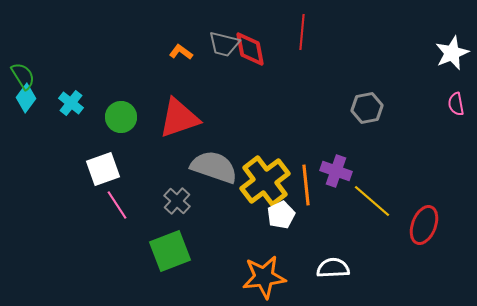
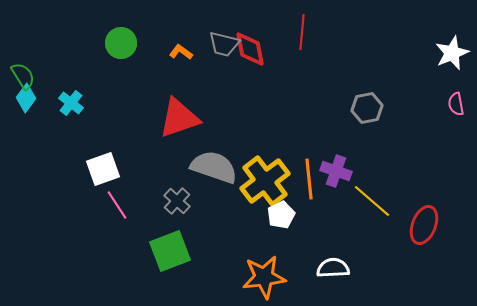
green circle: moved 74 px up
orange line: moved 3 px right, 6 px up
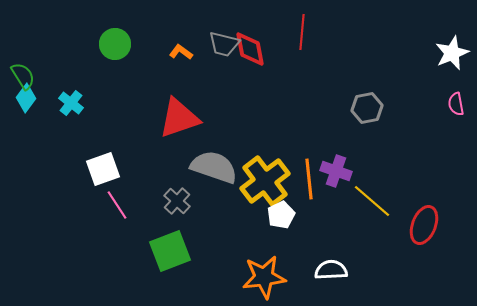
green circle: moved 6 px left, 1 px down
white semicircle: moved 2 px left, 2 px down
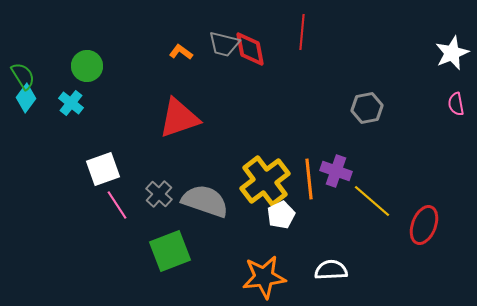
green circle: moved 28 px left, 22 px down
gray semicircle: moved 9 px left, 34 px down
gray cross: moved 18 px left, 7 px up
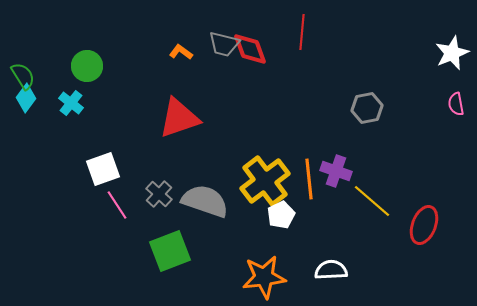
red diamond: rotated 9 degrees counterclockwise
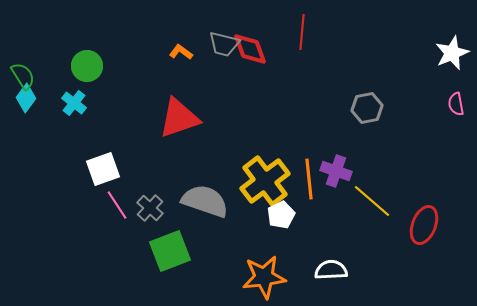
cyan cross: moved 3 px right
gray cross: moved 9 px left, 14 px down
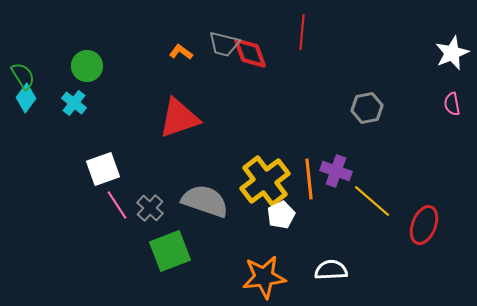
red diamond: moved 4 px down
pink semicircle: moved 4 px left
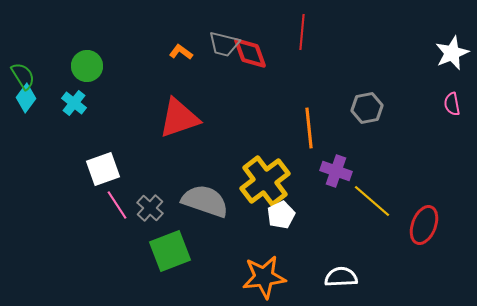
orange line: moved 51 px up
white semicircle: moved 10 px right, 7 px down
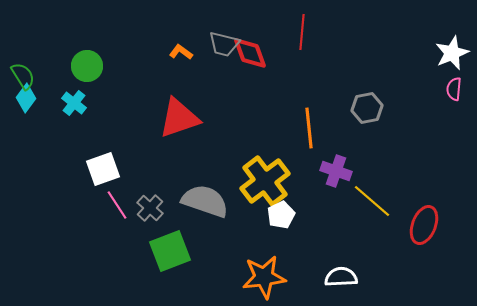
pink semicircle: moved 2 px right, 15 px up; rotated 15 degrees clockwise
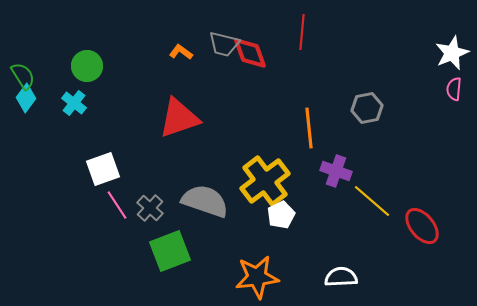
red ellipse: moved 2 px left, 1 px down; rotated 60 degrees counterclockwise
orange star: moved 7 px left
